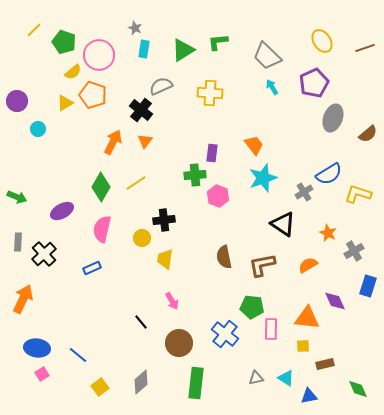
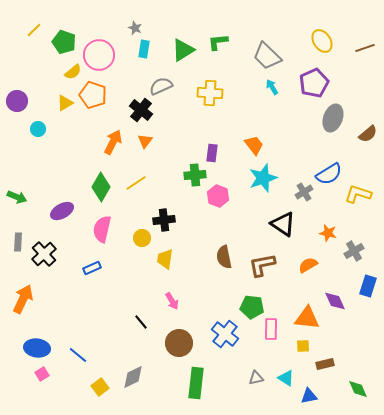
orange star at (328, 233): rotated 12 degrees counterclockwise
gray diamond at (141, 382): moved 8 px left, 5 px up; rotated 15 degrees clockwise
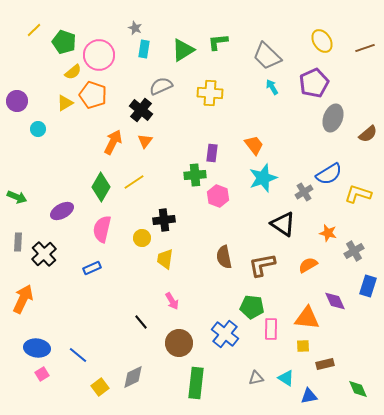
yellow line at (136, 183): moved 2 px left, 1 px up
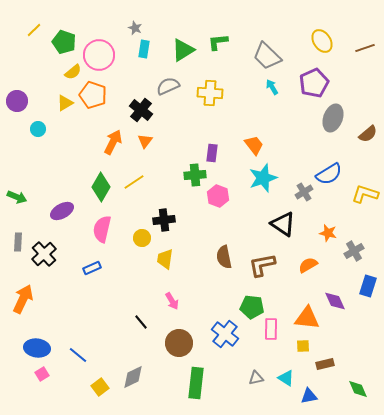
gray semicircle at (161, 86): moved 7 px right
yellow L-shape at (358, 194): moved 7 px right
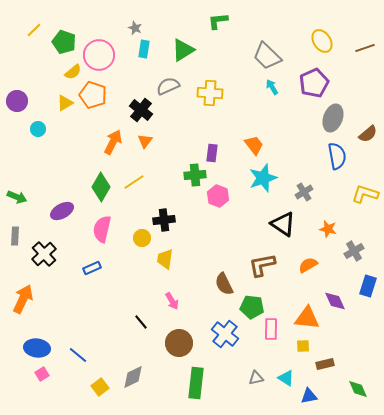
green L-shape at (218, 42): moved 21 px up
blue semicircle at (329, 174): moved 8 px right, 18 px up; rotated 68 degrees counterclockwise
orange star at (328, 233): moved 4 px up
gray rectangle at (18, 242): moved 3 px left, 6 px up
brown semicircle at (224, 257): moved 27 px down; rotated 15 degrees counterclockwise
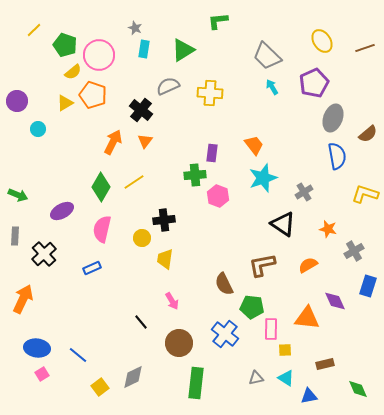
green pentagon at (64, 42): moved 1 px right, 3 px down
green arrow at (17, 197): moved 1 px right, 2 px up
yellow square at (303, 346): moved 18 px left, 4 px down
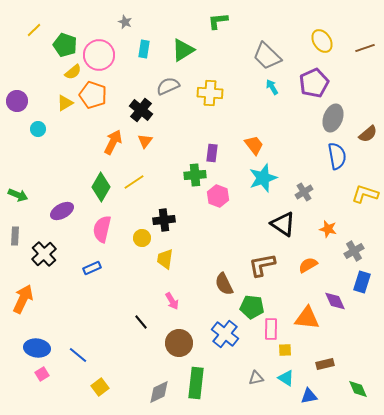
gray star at (135, 28): moved 10 px left, 6 px up
blue rectangle at (368, 286): moved 6 px left, 4 px up
gray diamond at (133, 377): moved 26 px right, 15 px down
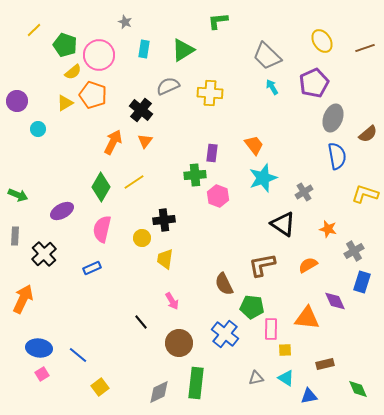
blue ellipse at (37, 348): moved 2 px right
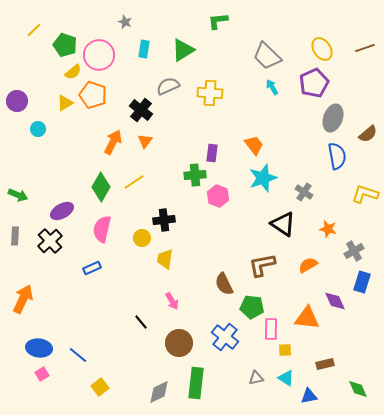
yellow ellipse at (322, 41): moved 8 px down
gray cross at (304, 192): rotated 24 degrees counterclockwise
black cross at (44, 254): moved 6 px right, 13 px up
blue cross at (225, 334): moved 3 px down
